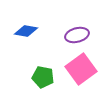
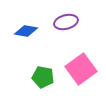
purple ellipse: moved 11 px left, 13 px up
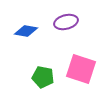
pink square: rotated 36 degrees counterclockwise
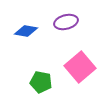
pink square: moved 1 px left, 2 px up; rotated 32 degrees clockwise
green pentagon: moved 2 px left, 5 px down
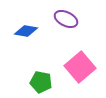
purple ellipse: moved 3 px up; rotated 40 degrees clockwise
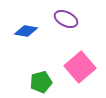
green pentagon: rotated 25 degrees counterclockwise
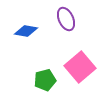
purple ellipse: rotated 40 degrees clockwise
green pentagon: moved 4 px right, 2 px up
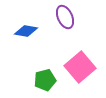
purple ellipse: moved 1 px left, 2 px up
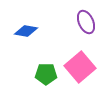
purple ellipse: moved 21 px right, 5 px down
green pentagon: moved 1 px right, 6 px up; rotated 15 degrees clockwise
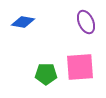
blue diamond: moved 3 px left, 9 px up
pink square: rotated 36 degrees clockwise
